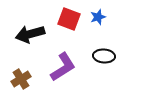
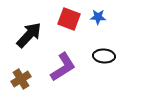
blue star: rotated 21 degrees clockwise
black arrow: moved 1 px left, 1 px down; rotated 148 degrees clockwise
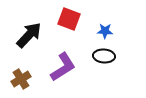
blue star: moved 7 px right, 14 px down
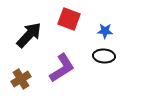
purple L-shape: moved 1 px left, 1 px down
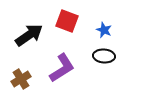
red square: moved 2 px left, 2 px down
blue star: moved 1 px left, 1 px up; rotated 21 degrees clockwise
black arrow: rotated 12 degrees clockwise
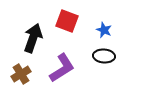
black arrow: moved 4 px right, 3 px down; rotated 36 degrees counterclockwise
brown cross: moved 5 px up
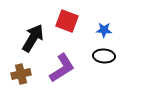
blue star: rotated 21 degrees counterclockwise
black arrow: rotated 12 degrees clockwise
brown cross: rotated 18 degrees clockwise
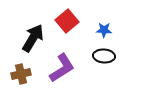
red square: rotated 30 degrees clockwise
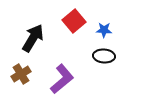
red square: moved 7 px right
purple L-shape: moved 11 px down; rotated 8 degrees counterclockwise
brown cross: rotated 18 degrees counterclockwise
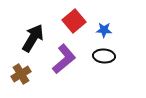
purple L-shape: moved 2 px right, 20 px up
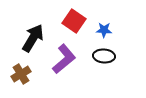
red square: rotated 15 degrees counterclockwise
